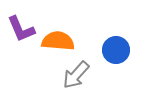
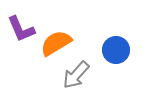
orange semicircle: moved 2 px left, 2 px down; rotated 36 degrees counterclockwise
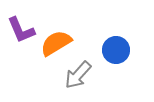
purple L-shape: moved 1 px down
gray arrow: moved 2 px right
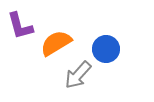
purple L-shape: moved 1 px left, 4 px up; rotated 8 degrees clockwise
blue circle: moved 10 px left, 1 px up
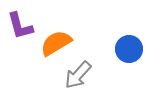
blue circle: moved 23 px right
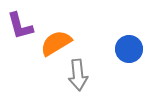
gray arrow: rotated 48 degrees counterclockwise
